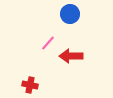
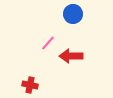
blue circle: moved 3 px right
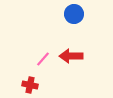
blue circle: moved 1 px right
pink line: moved 5 px left, 16 px down
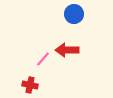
red arrow: moved 4 px left, 6 px up
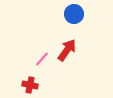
red arrow: rotated 125 degrees clockwise
pink line: moved 1 px left
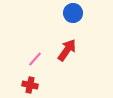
blue circle: moved 1 px left, 1 px up
pink line: moved 7 px left
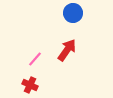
red cross: rotated 14 degrees clockwise
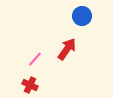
blue circle: moved 9 px right, 3 px down
red arrow: moved 1 px up
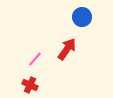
blue circle: moved 1 px down
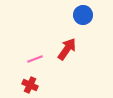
blue circle: moved 1 px right, 2 px up
pink line: rotated 28 degrees clockwise
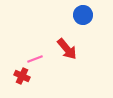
red arrow: rotated 105 degrees clockwise
red cross: moved 8 px left, 9 px up
